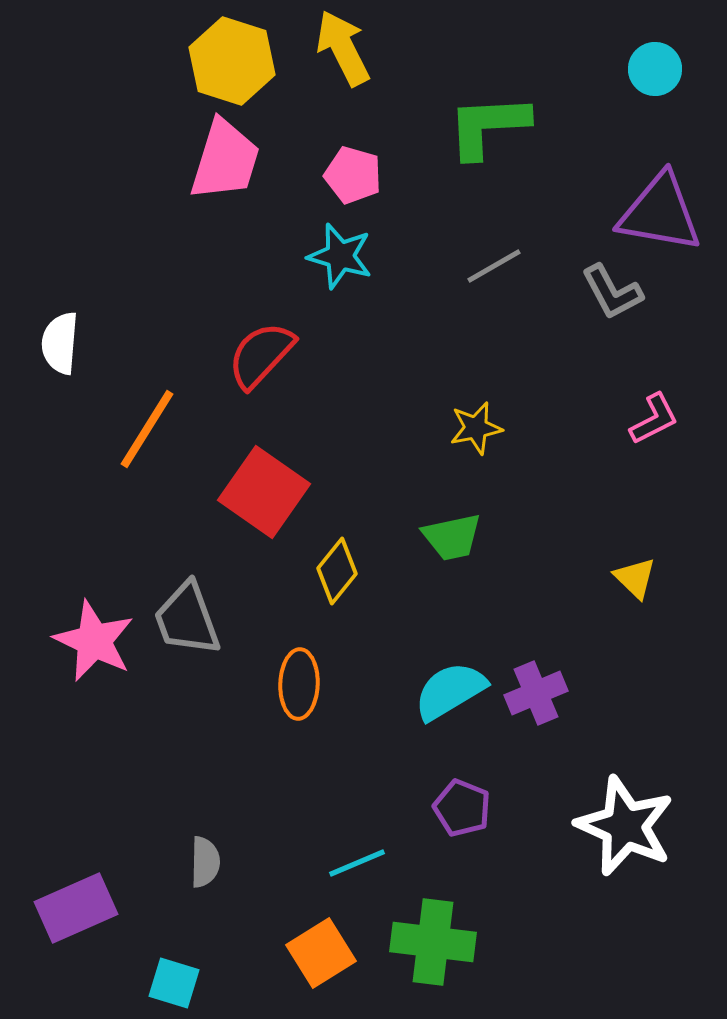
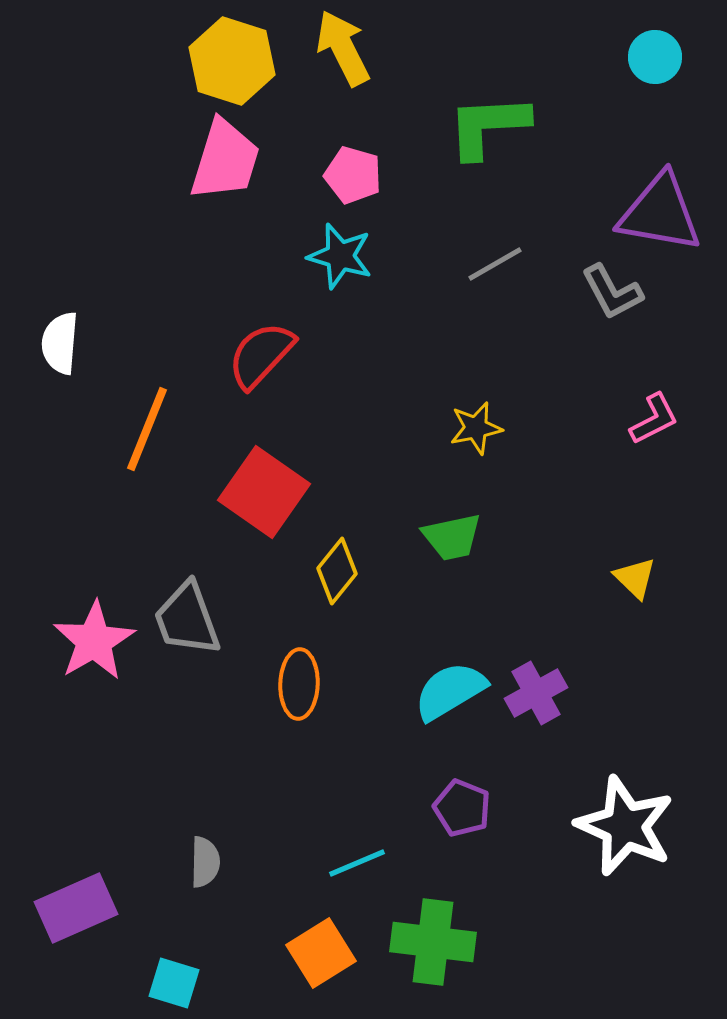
cyan circle: moved 12 px up
gray line: moved 1 px right, 2 px up
orange line: rotated 10 degrees counterclockwise
pink star: rotated 16 degrees clockwise
purple cross: rotated 6 degrees counterclockwise
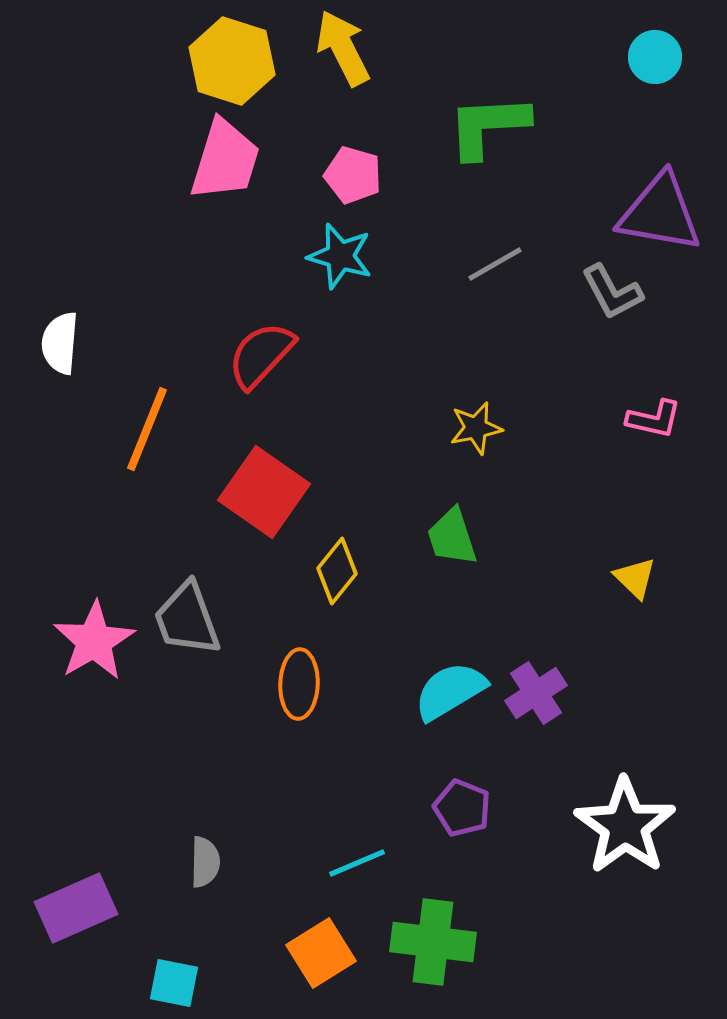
pink L-shape: rotated 40 degrees clockwise
green trapezoid: rotated 84 degrees clockwise
purple cross: rotated 4 degrees counterclockwise
white star: rotated 12 degrees clockwise
cyan square: rotated 6 degrees counterclockwise
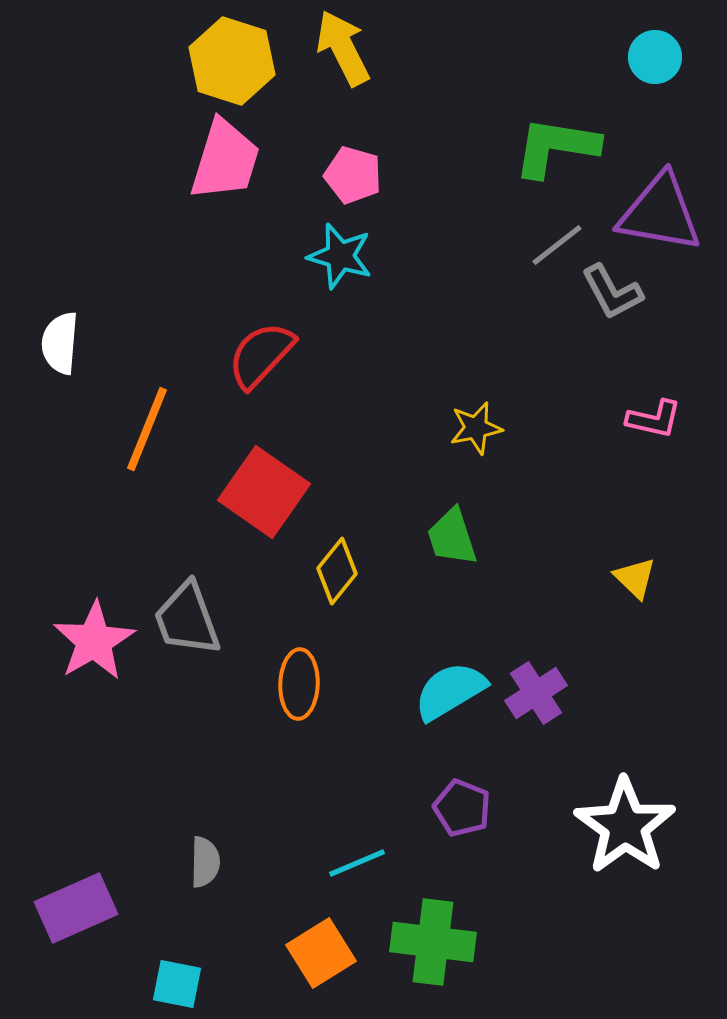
green L-shape: moved 68 px right, 21 px down; rotated 12 degrees clockwise
gray line: moved 62 px right, 19 px up; rotated 8 degrees counterclockwise
cyan square: moved 3 px right, 1 px down
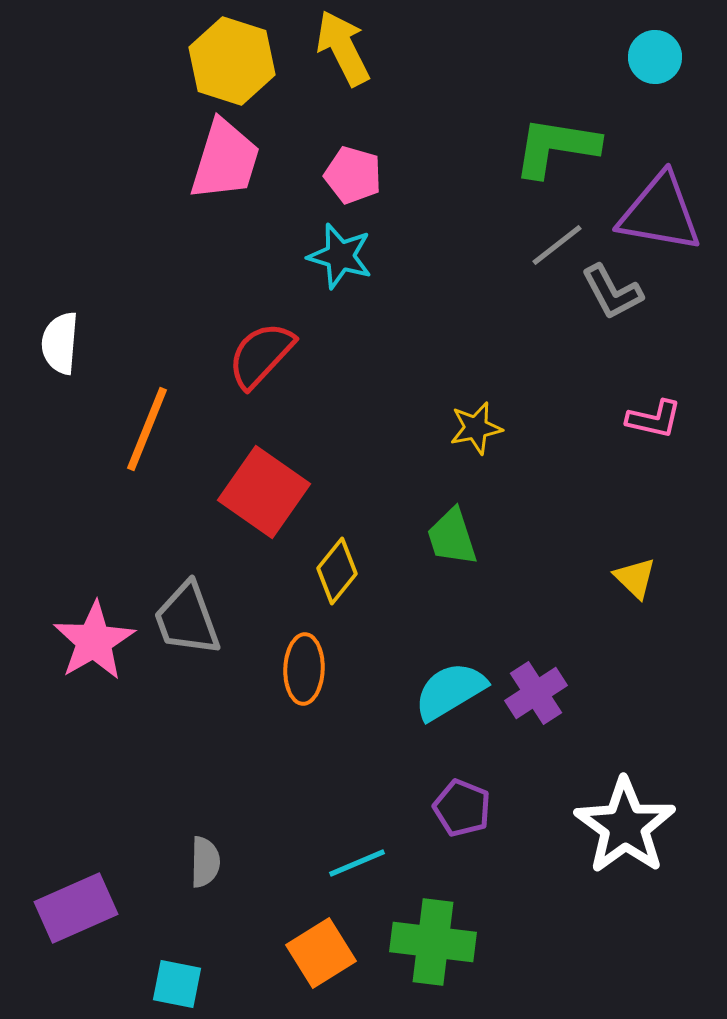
orange ellipse: moved 5 px right, 15 px up
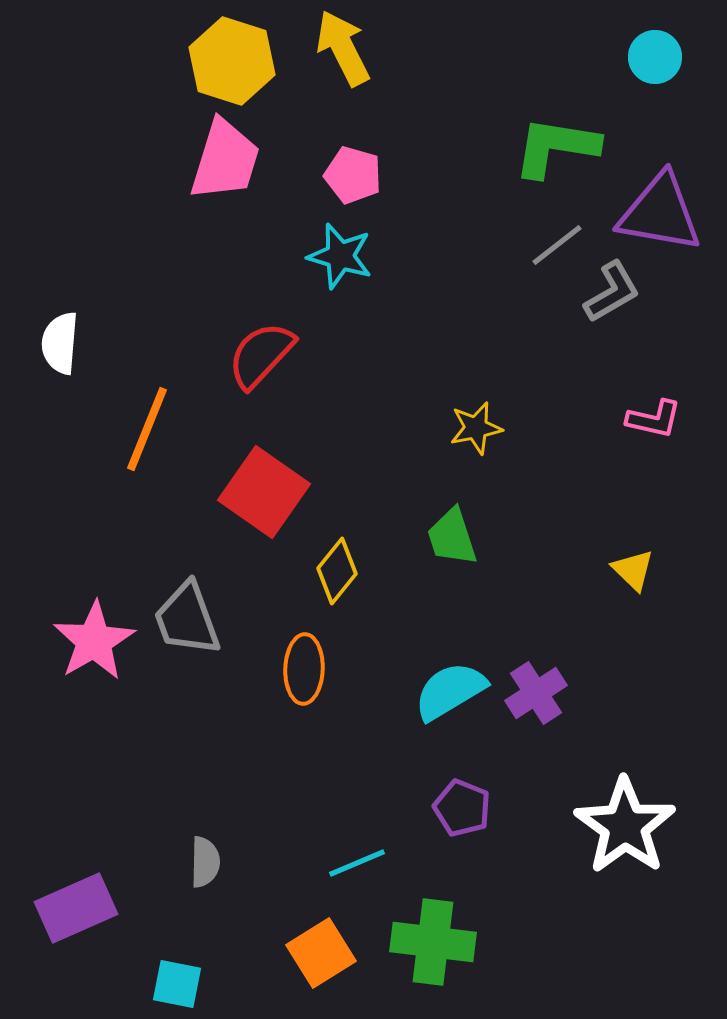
gray L-shape: rotated 92 degrees counterclockwise
yellow triangle: moved 2 px left, 8 px up
